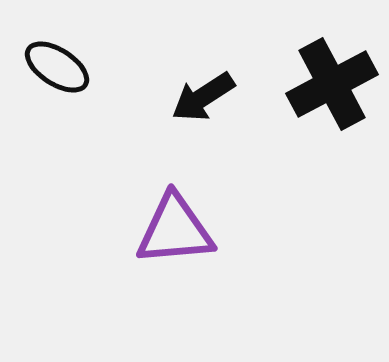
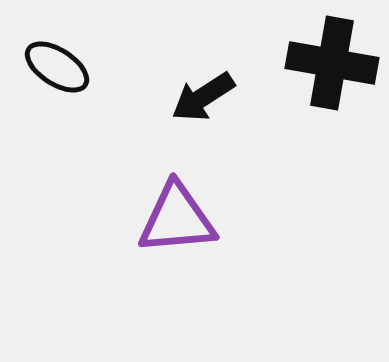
black cross: moved 21 px up; rotated 38 degrees clockwise
purple triangle: moved 2 px right, 11 px up
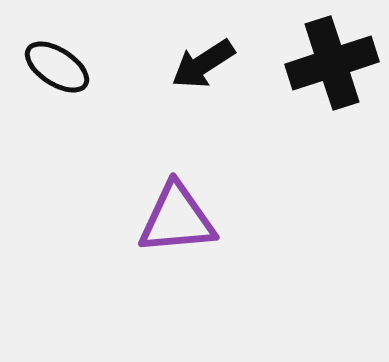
black cross: rotated 28 degrees counterclockwise
black arrow: moved 33 px up
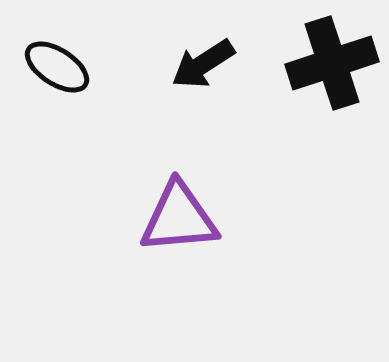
purple triangle: moved 2 px right, 1 px up
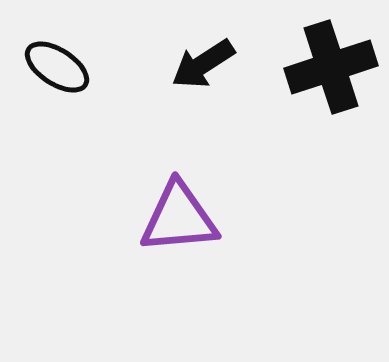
black cross: moved 1 px left, 4 px down
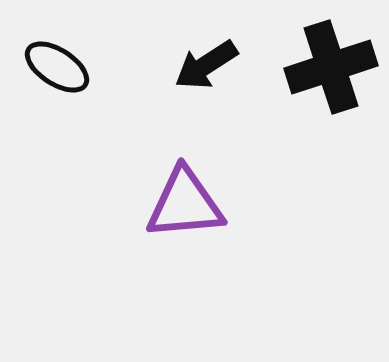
black arrow: moved 3 px right, 1 px down
purple triangle: moved 6 px right, 14 px up
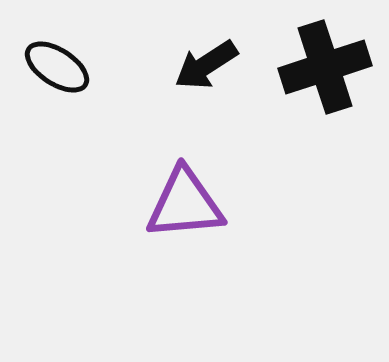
black cross: moved 6 px left
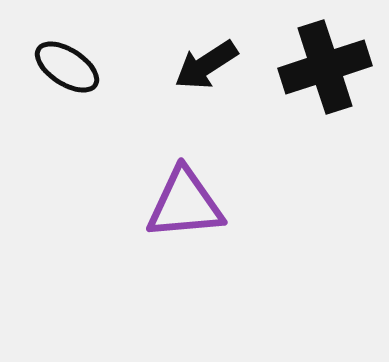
black ellipse: moved 10 px right
